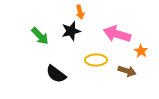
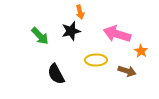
black semicircle: rotated 25 degrees clockwise
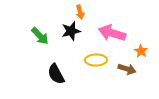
pink arrow: moved 5 px left, 1 px up
brown arrow: moved 2 px up
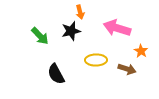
pink arrow: moved 5 px right, 5 px up
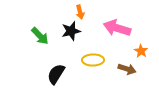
yellow ellipse: moved 3 px left
black semicircle: rotated 60 degrees clockwise
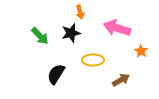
black star: moved 2 px down
brown arrow: moved 6 px left, 11 px down; rotated 48 degrees counterclockwise
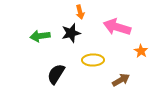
pink arrow: moved 1 px up
green arrow: rotated 126 degrees clockwise
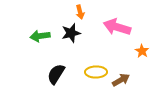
orange star: moved 1 px right
yellow ellipse: moved 3 px right, 12 px down
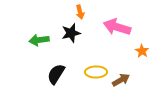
green arrow: moved 1 px left, 4 px down
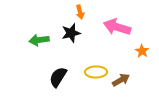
black semicircle: moved 2 px right, 3 px down
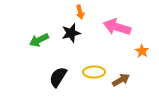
green arrow: rotated 18 degrees counterclockwise
yellow ellipse: moved 2 px left
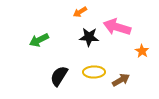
orange arrow: rotated 72 degrees clockwise
black star: moved 18 px right, 4 px down; rotated 18 degrees clockwise
black semicircle: moved 1 px right, 1 px up
